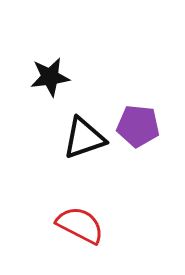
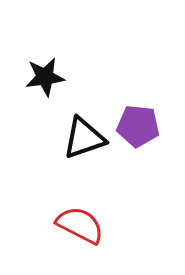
black star: moved 5 px left
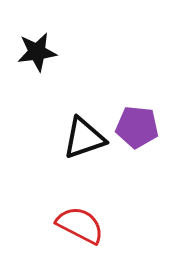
black star: moved 8 px left, 25 px up
purple pentagon: moved 1 px left, 1 px down
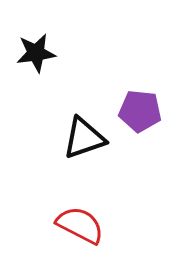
black star: moved 1 px left, 1 px down
purple pentagon: moved 3 px right, 16 px up
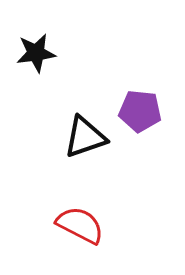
black triangle: moved 1 px right, 1 px up
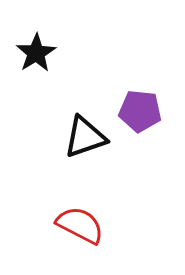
black star: rotated 24 degrees counterclockwise
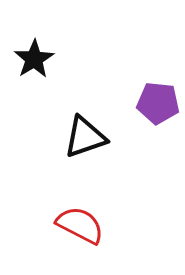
black star: moved 2 px left, 6 px down
purple pentagon: moved 18 px right, 8 px up
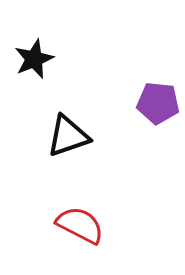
black star: rotated 9 degrees clockwise
black triangle: moved 17 px left, 1 px up
